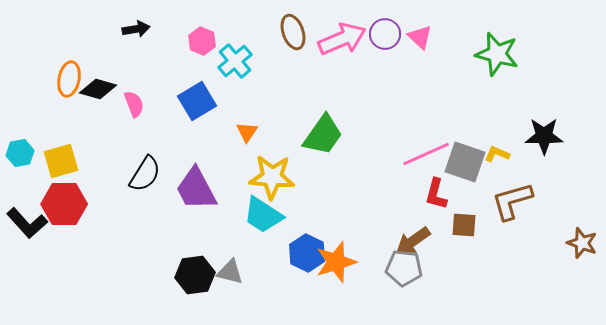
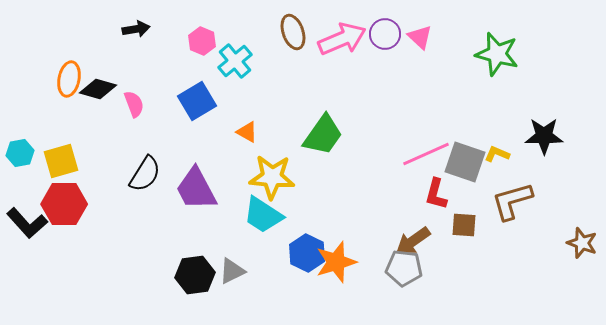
orange triangle: rotated 35 degrees counterclockwise
gray triangle: moved 2 px right, 1 px up; rotated 40 degrees counterclockwise
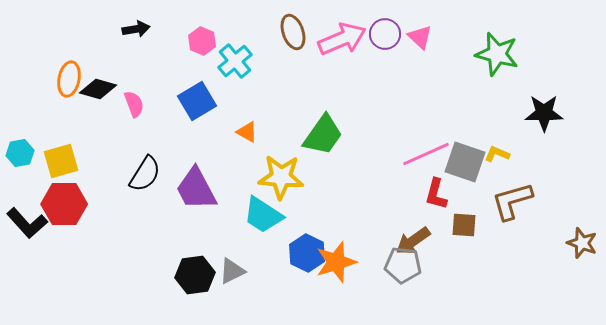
black star: moved 23 px up
yellow star: moved 9 px right
gray pentagon: moved 1 px left, 3 px up
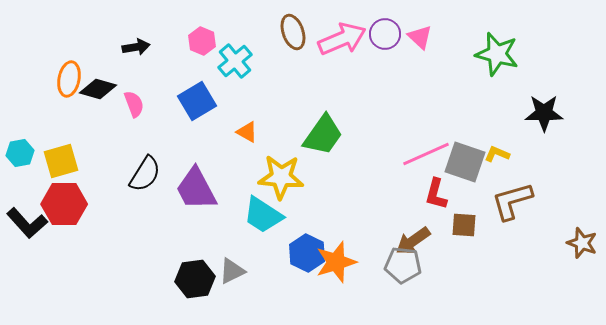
black arrow: moved 18 px down
black hexagon: moved 4 px down
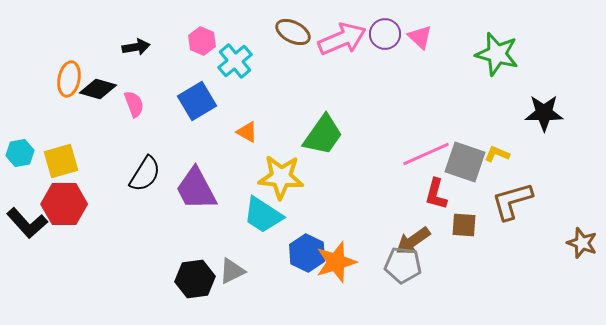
brown ellipse: rotated 44 degrees counterclockwise
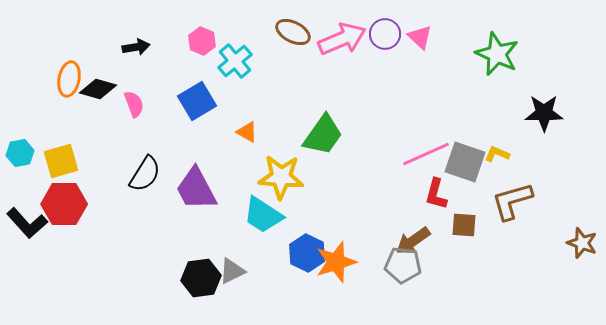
green star: rotated 9 degrees clockwise
black hexagon: moved 6 px right, 1 px up
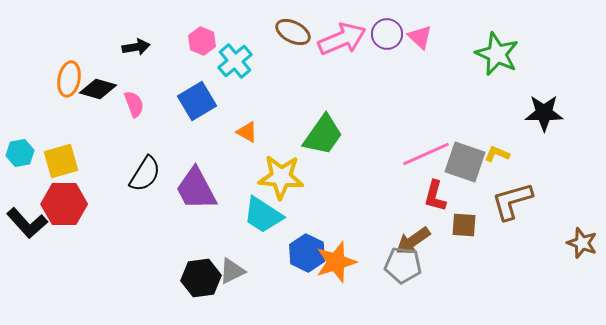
purple circle: moved 2 px right
red L-shape: moved 1 px left, 2 px down
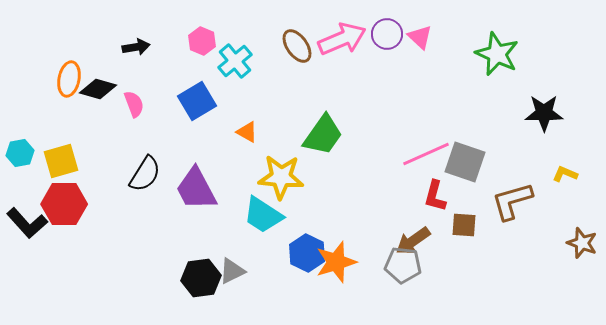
brown ellipse: moved 4 px right, 14 px down; rotated 28 degrees clockwise
yellow L-shape: moved 68 px right, 20 px down
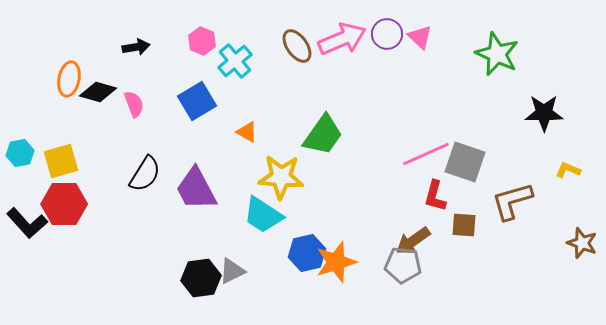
black diamond: moved 3 px down
yellow L-shape: moved 3 px right, 4 px up
blue hexagon: rotated 21 degrees clockwise
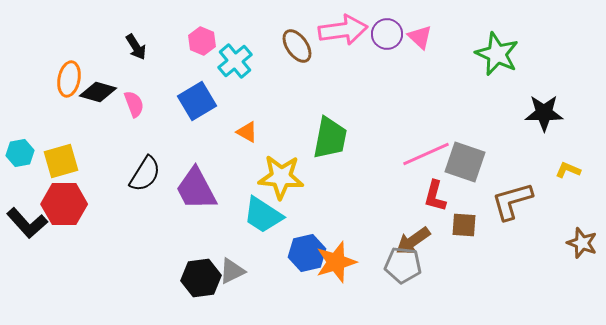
pink arrow: moved 1 px right, 9 px up; rotated 15 degrees clockwise
black arrow: rotated 68 degrees clockwise
green trapezoid: moved 7 px right, 3 px down; rotated 24 degrees counterclockwise
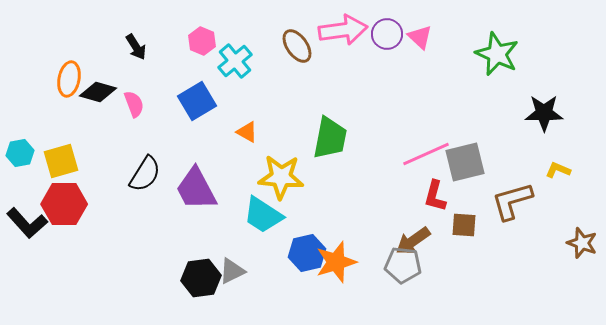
gray square: rotated 33 degrees counterclockwise
yellow L-shape: moved 10 px left
